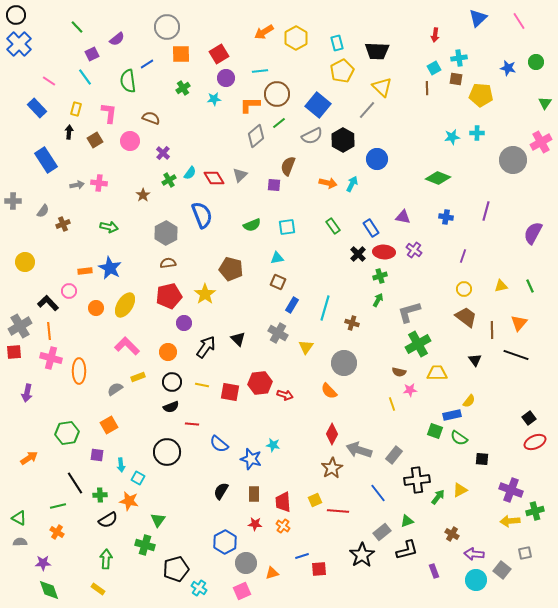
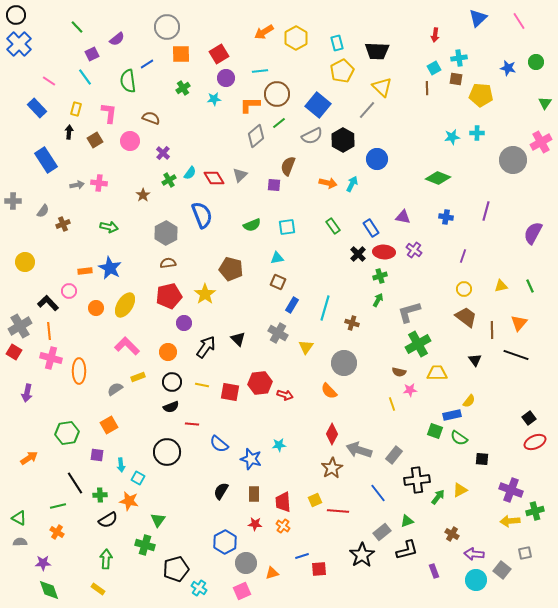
red square at (14, 352): rotated 35 degrees clockwise
cyan star at (273, 445): moved 6 px right; rotated 16 degrees counterclockwise
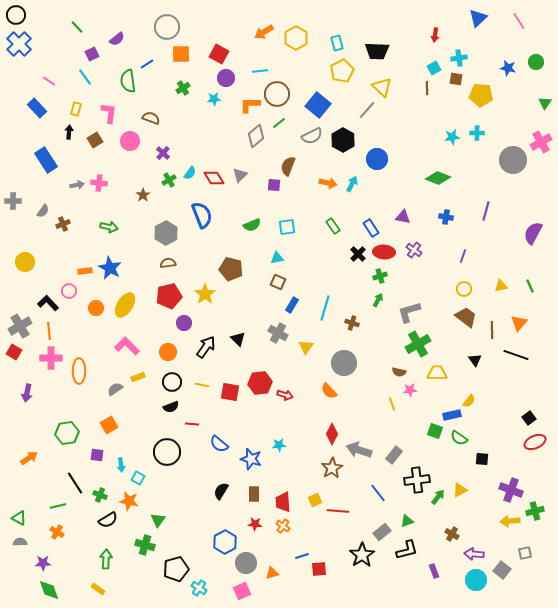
red square at (219, 54): rotated 30 degrees counterclockwise
pink cross at (51, 358): rotated 15 degrees counterclockwise
green cross at (100, 495): rotated 24 degrees clockwise
